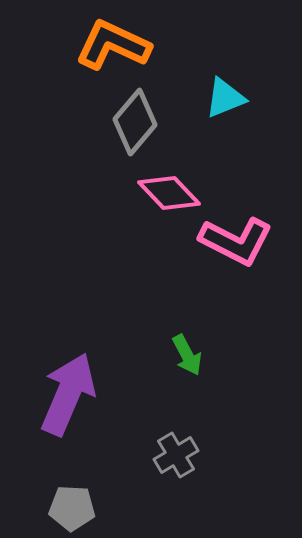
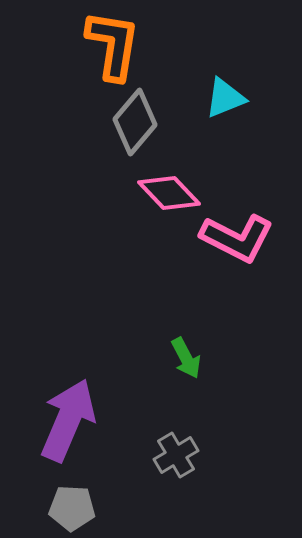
orange L-shape: rotated 74 degrees clockwise
pink L-shape: moved 1 px right, 3 px up
green arrow: moved 1 px left, 3 px down
purple arrow: moved 26 px down
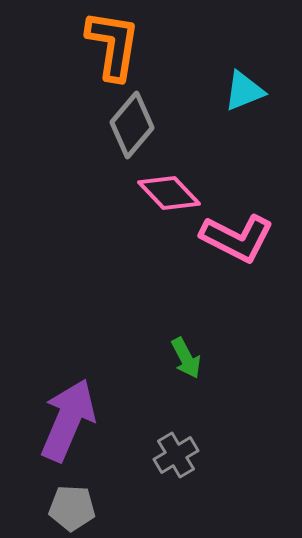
cyan triangle: moved 19 px right, 7 px up
gray diamond: moved 3 px left, 3 px down
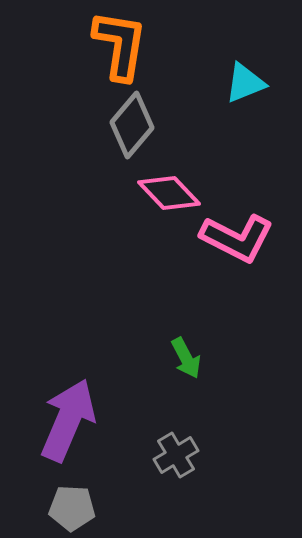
orange L-shape: moved 7 px right
cyan triangle: moved 1 px right, 8 px up
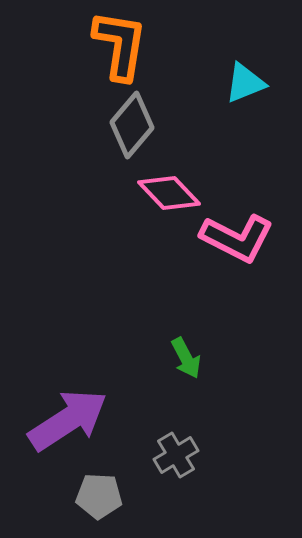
purple arrow: rotated 34 degrees clockwise
gray pentagon: moved 27 px right, 12 px up
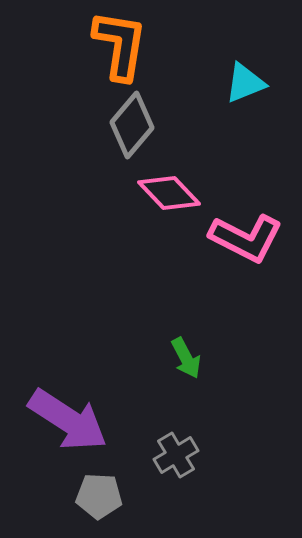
pink L-shape: moved 9 px right
purple arrow: rotated 66 degrees clockwise
